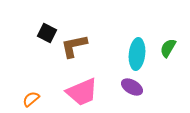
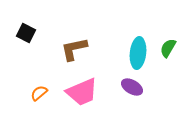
black square: moved 21 px left
brown L-shape: moved 3 px down
cyan ellipse: moved 1 px right, 1 px up
orange semicircle: moved 8 px right, 6 px up
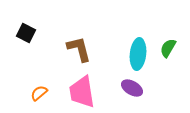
brown L-shape: moved 5 px right; rotated 88 degrees clockwise
cyan ellipse: moved 1 px down
purple ellipse: moved 1 px down
pink trapezoid: rotated 104 degrees clockwise
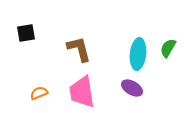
black square: rotated 36 degrees counterclockwise
orange semicircle: rotated 18 degrees clockwise
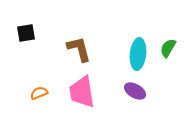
purple ellipse: moved 3 px right, 3 px down
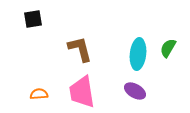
black square: moved 7 px right, 14 px up
brown L-shape: moved 1 px right
orange semicircle: moved 1 px down; rotated 18 degrees clockwise
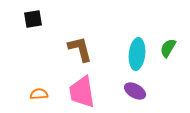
cyan ellipse: moved 1 px left
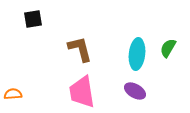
orange semicircle: moved 26 px left
